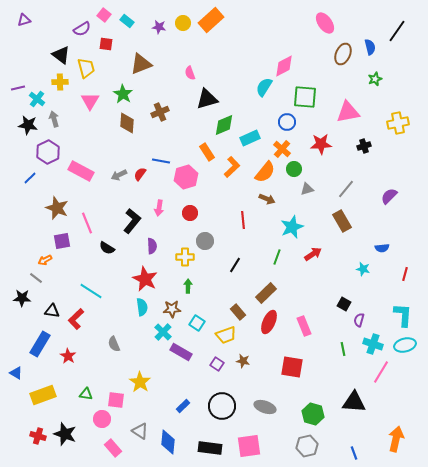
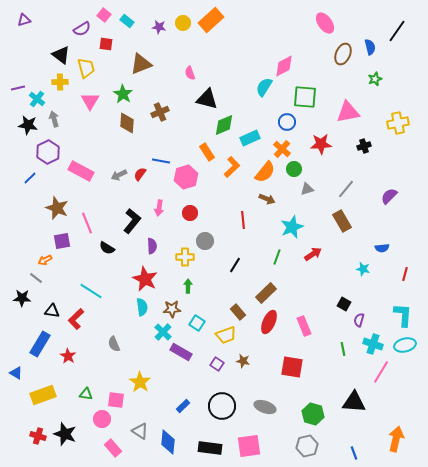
black triangle at (207, 99): rotated 30 degrees clockwise
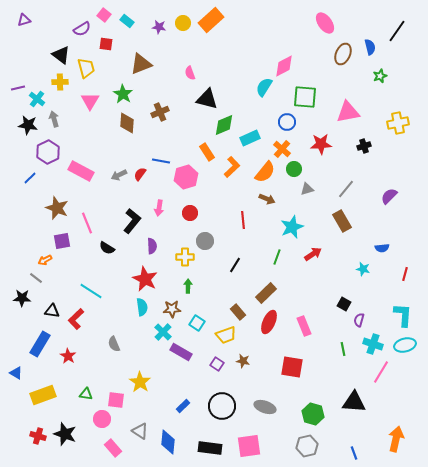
green star at (375, 79): moved 5 px right, 3 px up
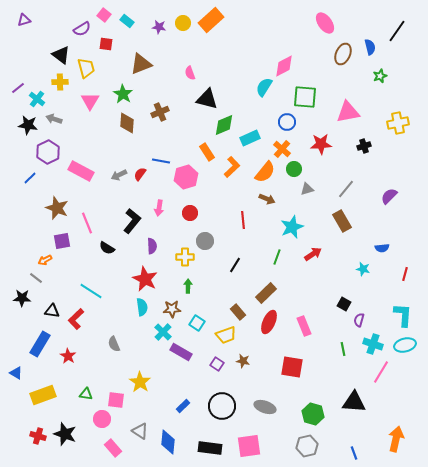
purple line at (18, 88): rotated 24 degrees counterclockwise
gray arrow at (54, 119): rotated 56 degrees counterclockwise
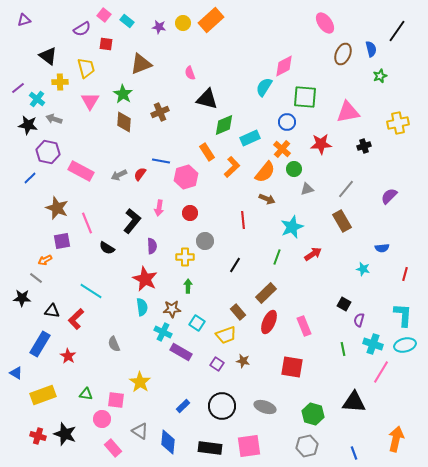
blue semicircle at (370, 47): moved 1 px right, 2 px down
black triangle at (61, 55): moved 13 px left, 1 px down
brown diamond at (127, 123): moved 3 px left, 1 px up
purple hexagon at (48, 152): rotated 20 degrees counterclockwise
cyan cross at (163, 332): rotated 18 degrees counterclockwise
